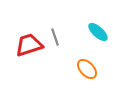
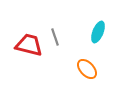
cyan ellipse: rotated 70 degrees clockwise
red trapezoid: rotated 32 degrees clockwise
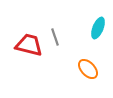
cyan ellipse: moved 4 px up
orange ellipse: moved 1 px right
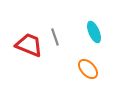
cyan ellipse: moved 4 px left, 4 px down; rotated 45 degrees counterclockwise
red trapezoid: rotated 8 degrees clockwise
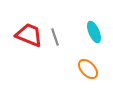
red trapezoid: moved 10 px up
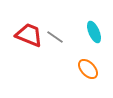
gray line: rotated 36 degrees counterclockwise
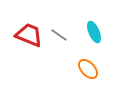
gray line: moved 4 px right, 2 px up
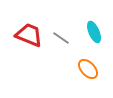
gray line: moved 2 px right, 3 px down
